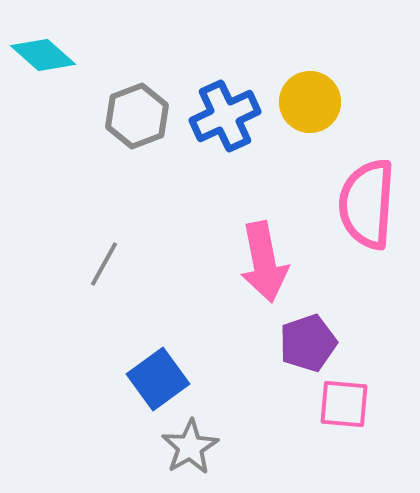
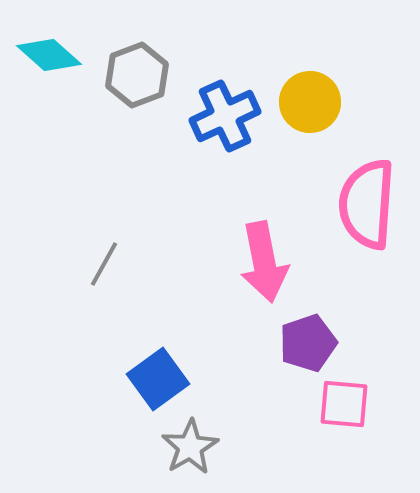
cyan diamond: moved 6 px right
gray hexagon: moved 41 px up
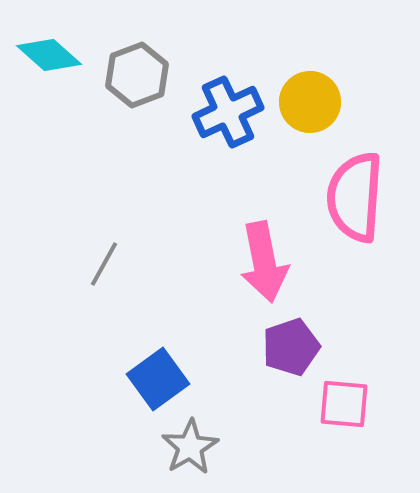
blue cross: moved 3 px right, 4 px up
pink semicircle: moved 12 px left, 7 px up
purple pentagon: moved 17 px left, 4 px down
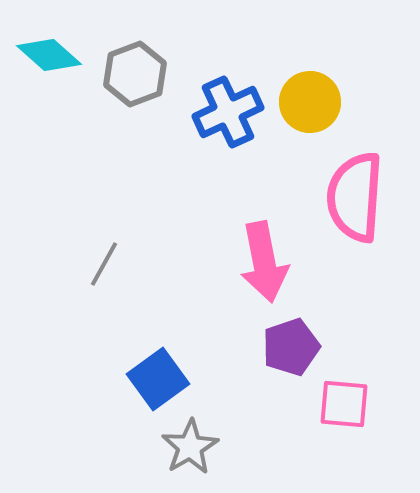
gray hexagon: moved 2 px left, 1 px up
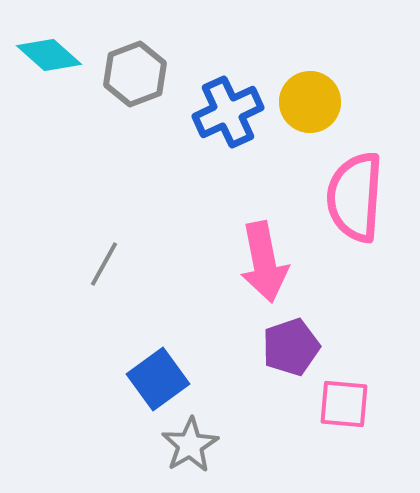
gray star: moved 2 px up
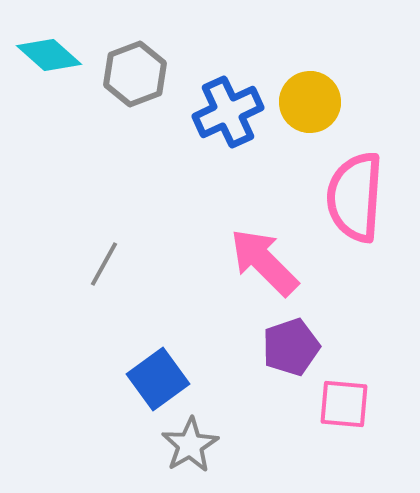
pink arrow: rotated 146 degrees clockwise
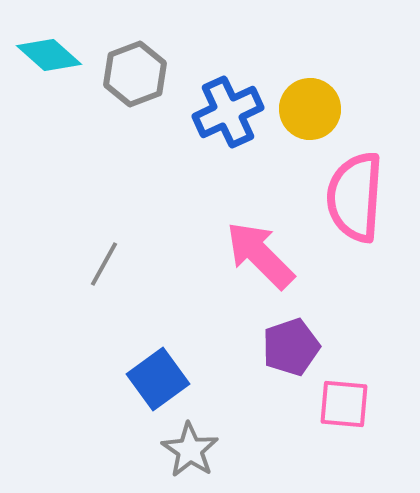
yellow circle: moved 7 px down
pink arrow: moved 4 px left, 7 px up
gray star: moved 5 px down; rotated 8 degrees counterclockwise
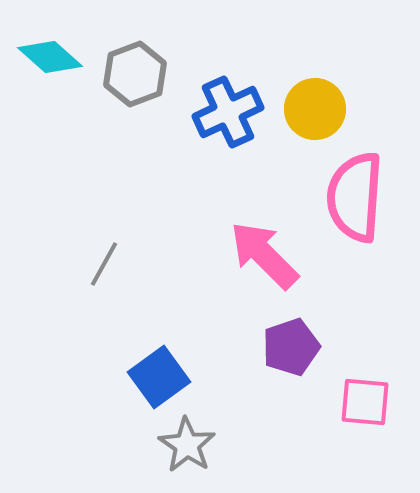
cyan diamond: moved 1 px right, 2 px down
yellow circle: moved 5 px right
pink arrow: moved 4 px right
blue square: moved 1 px right, 2 px up
pink square: moved 21 px right, 2 px up
gray star: moved 3 px left, 5 px up
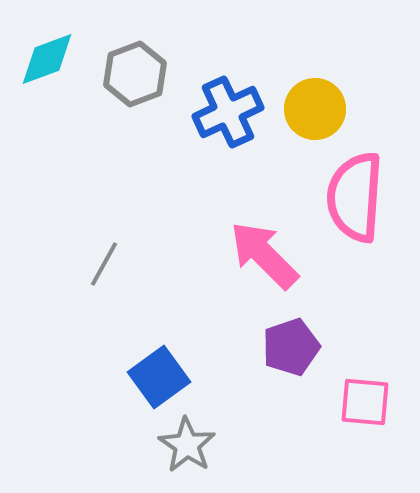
cyan diamond: moved 3 px left, 2 px down; rotated 62 degrees counterclockwise
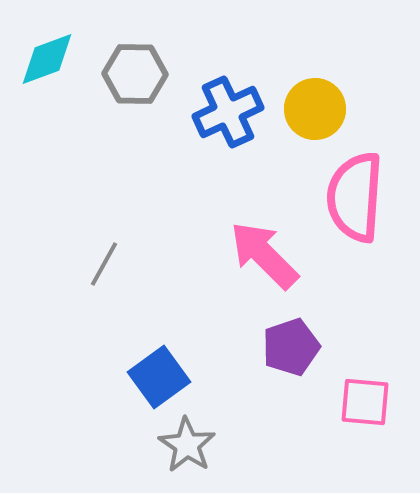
gray hexagon: rotated 22 degrees clockwise
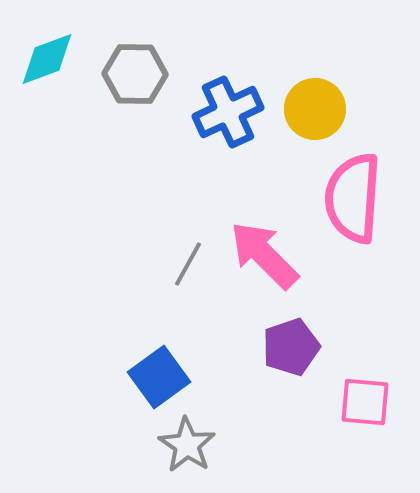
pink semicircle: moved 2 px left, 1 px down
gray line: moved 84 px right
